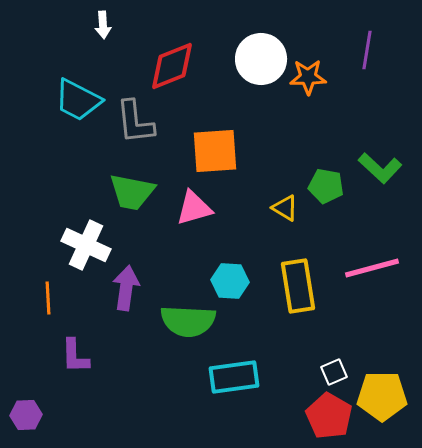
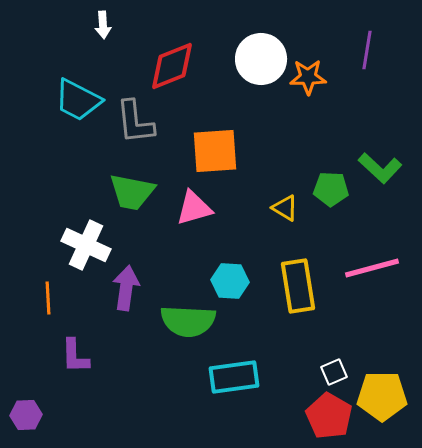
green pentagon: moved 5 px right, 3 px down; rotated 8 degrees counterclockwise
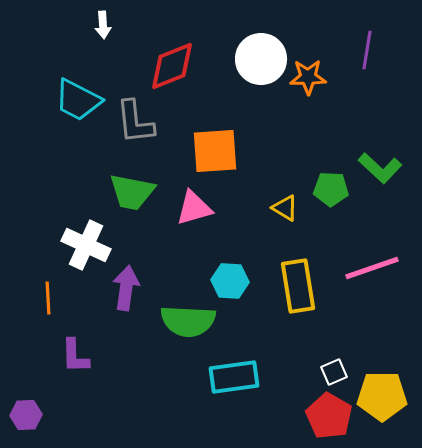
pink line: rotated 4 degrees counterclockwise
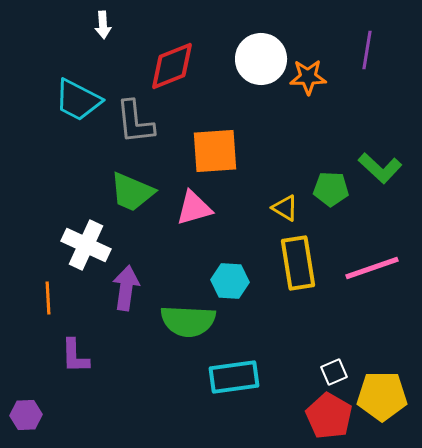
green trapezoid: rotated 12 degrees clockwise
yellow rectangle: moved 23 px up
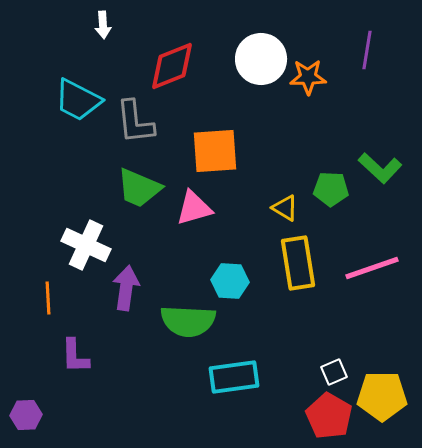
green trapezoid: moved 7 px right, 4 px up
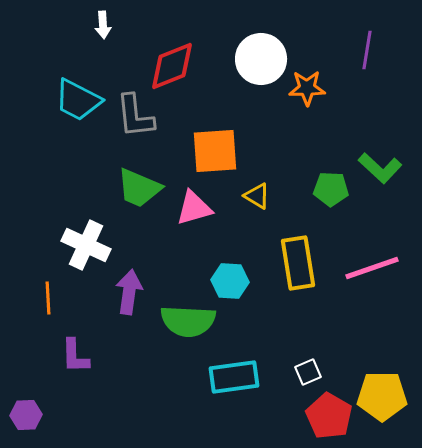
orange star: moved 1 px left, 11 px down
gray L-shape: moved 6 px up
yellow triangle: moved 28 px left, 12 px up
purple arrow: moved 3 px right, 4 px down
white square: moved 26 px left
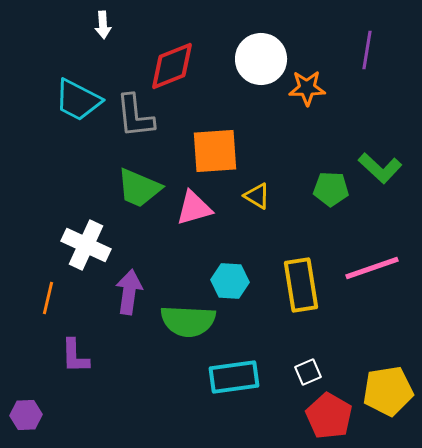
yellow rectangle: moved 3 px right, 22 px down
orange line: rotated 16 degrees clockwise
yellow pentagon: moved 6 px right, 5 px up; rotated 9 degrees counterclockwise
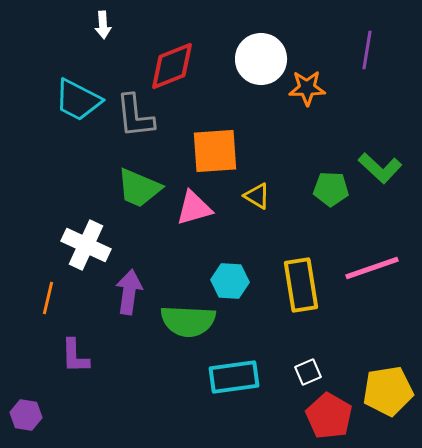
purple hexagon: rotated 12 degrees clockwise
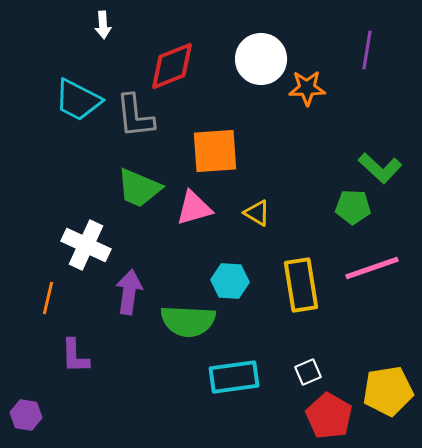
green pentagon: moved 22 px right, 18 px down
yellow triangle: moved 17 px down
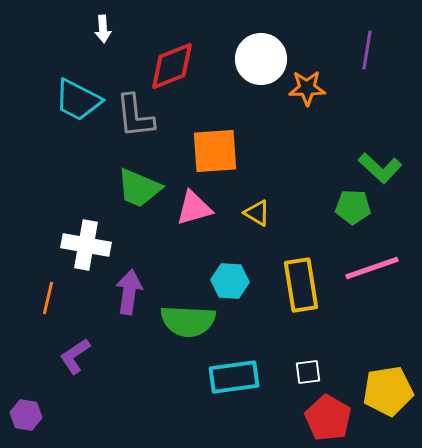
white arrow: moved 4 px down
white cross: rotated 15 degrees counterclockwise
purple L-shape: rotated 57 degrees clockwise
white square: rotated 16 degrees clockwise
red pentagon: moved 1 px left, 2 px down
